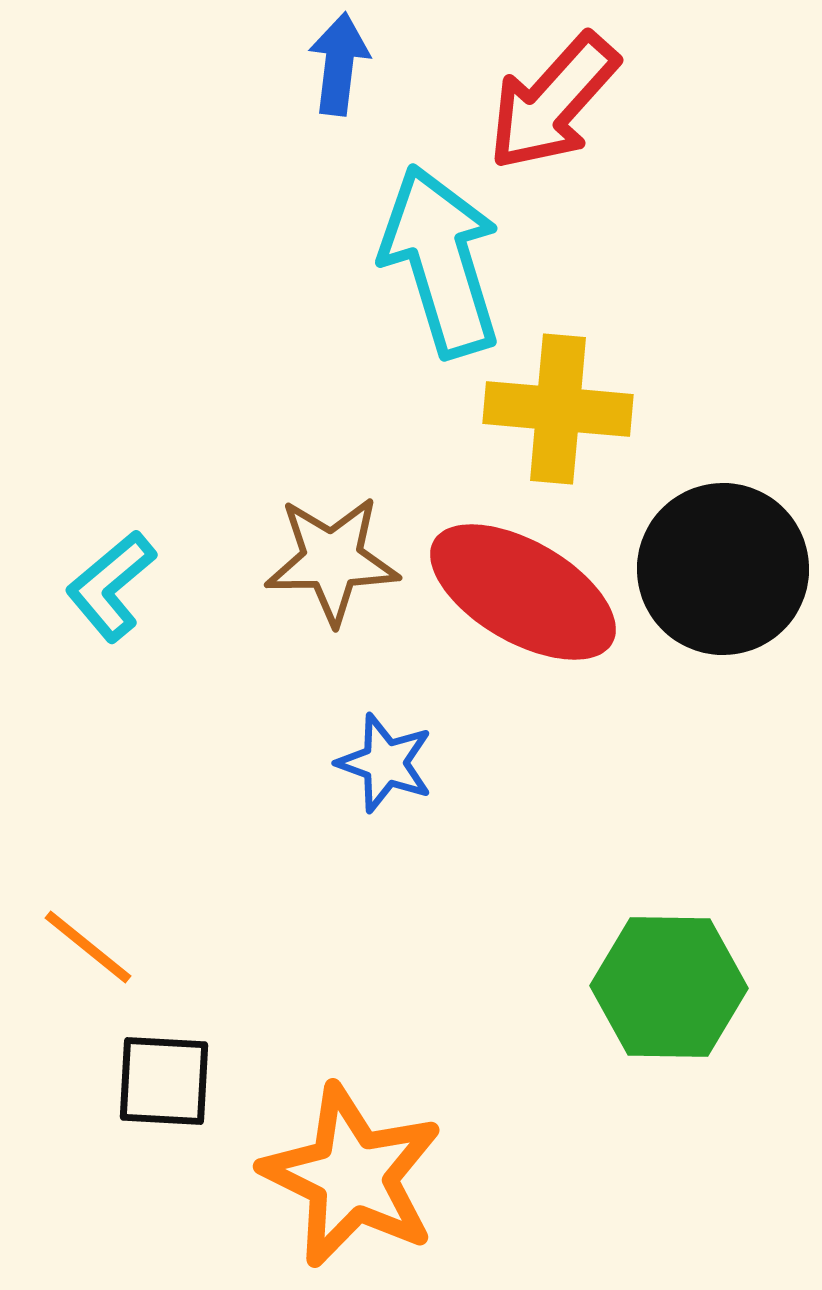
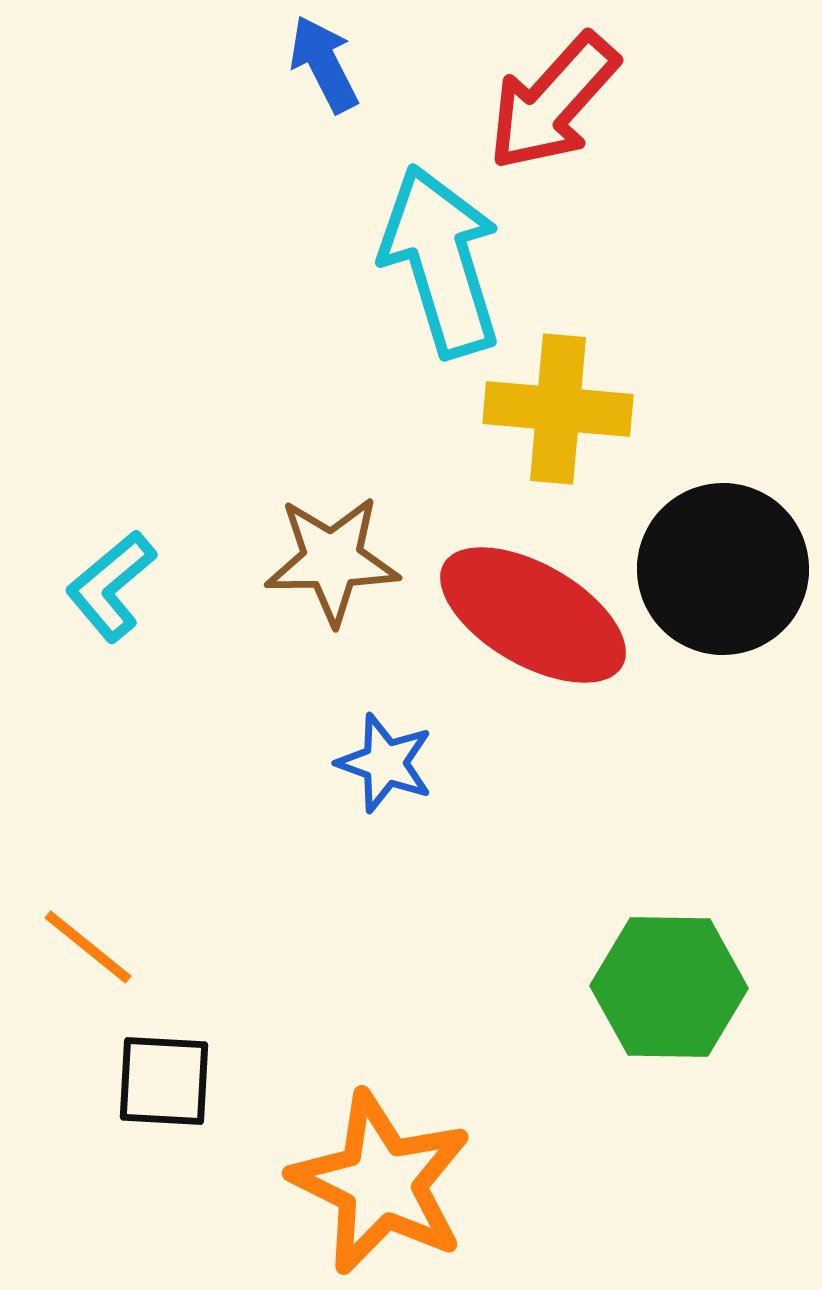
blue arrow: moved 15 px left; rotated 34 degrees counterclockwise
red ellipse: moved 10 px right, 23 px down
orange star: moved 29 px right, 7 px down
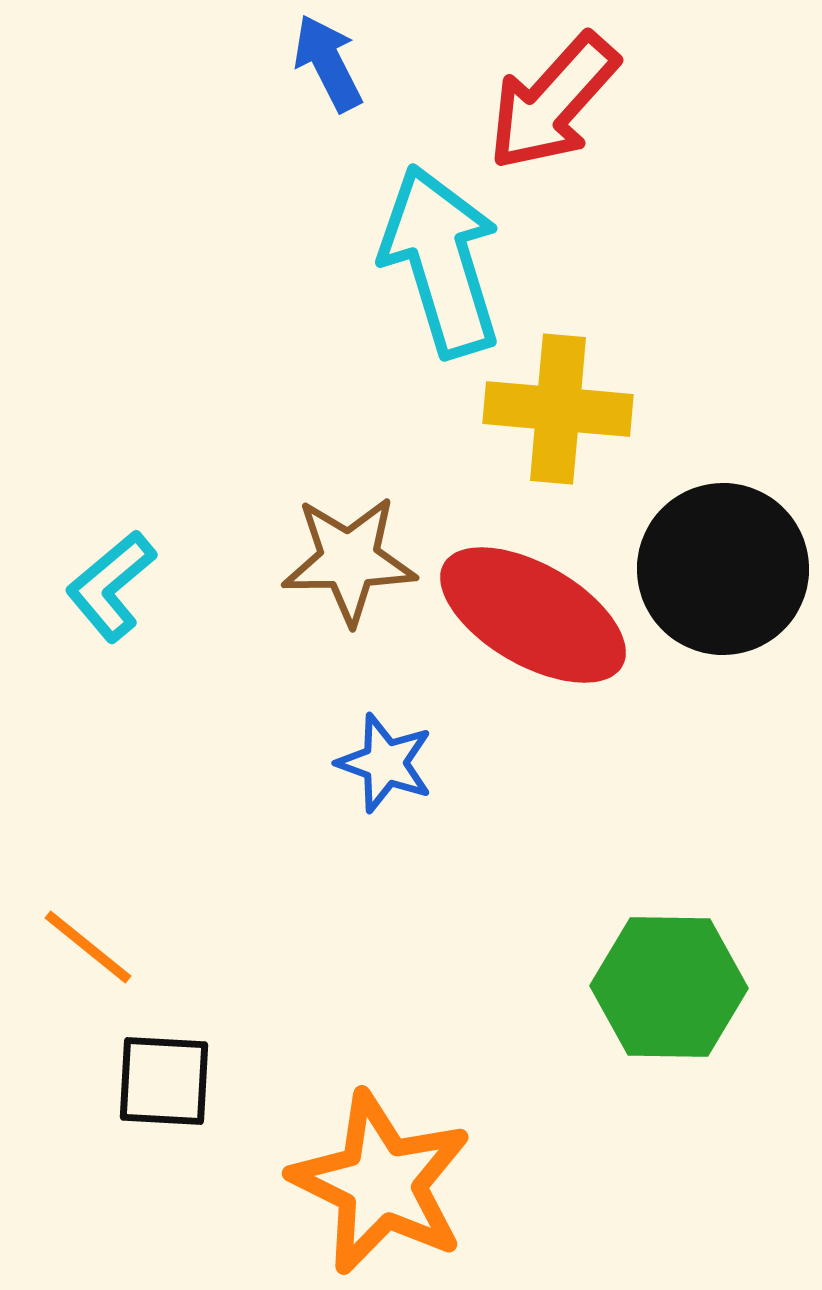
blue arrow: moved 4 px right, 1 px up
brown star: moved 17 px right
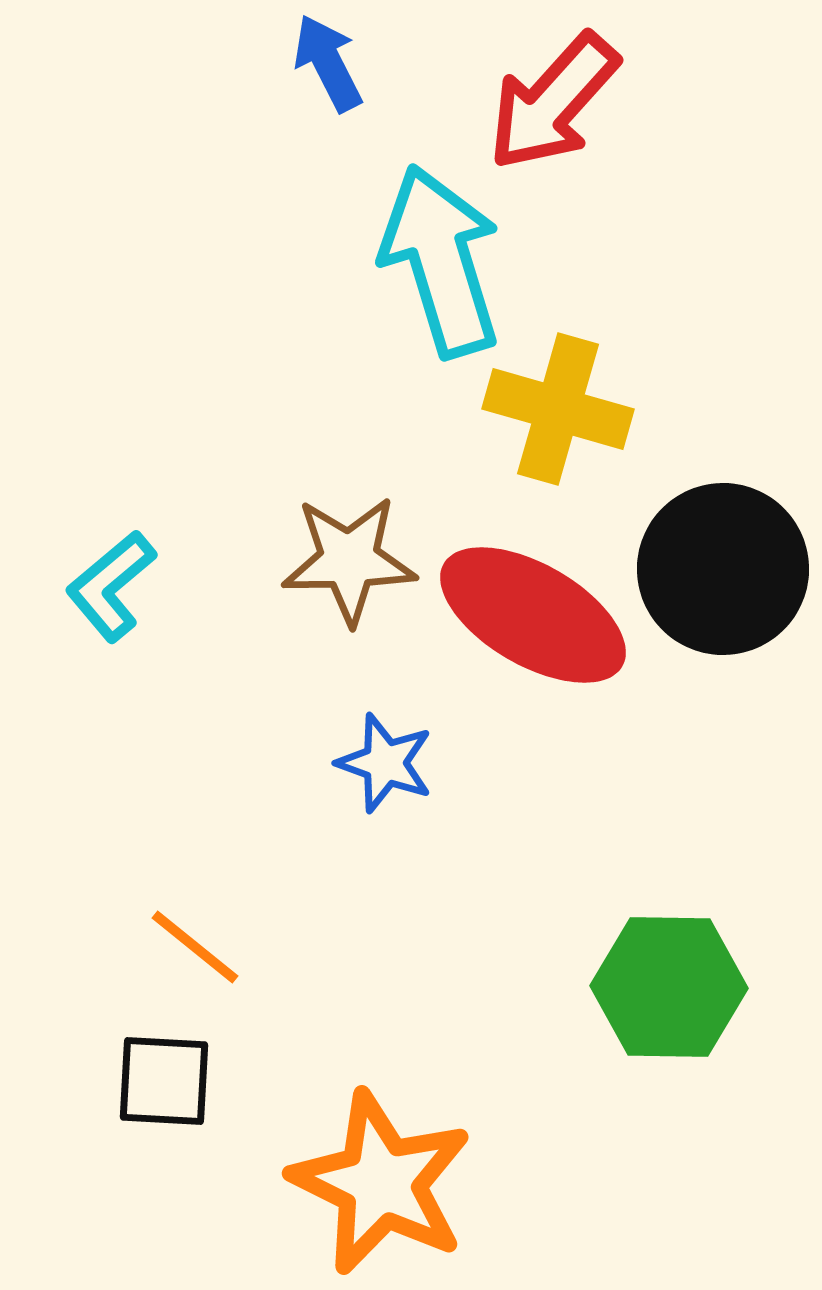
yellow cross: rotated 11 degrees clockwise
orange line: moved 107 px right
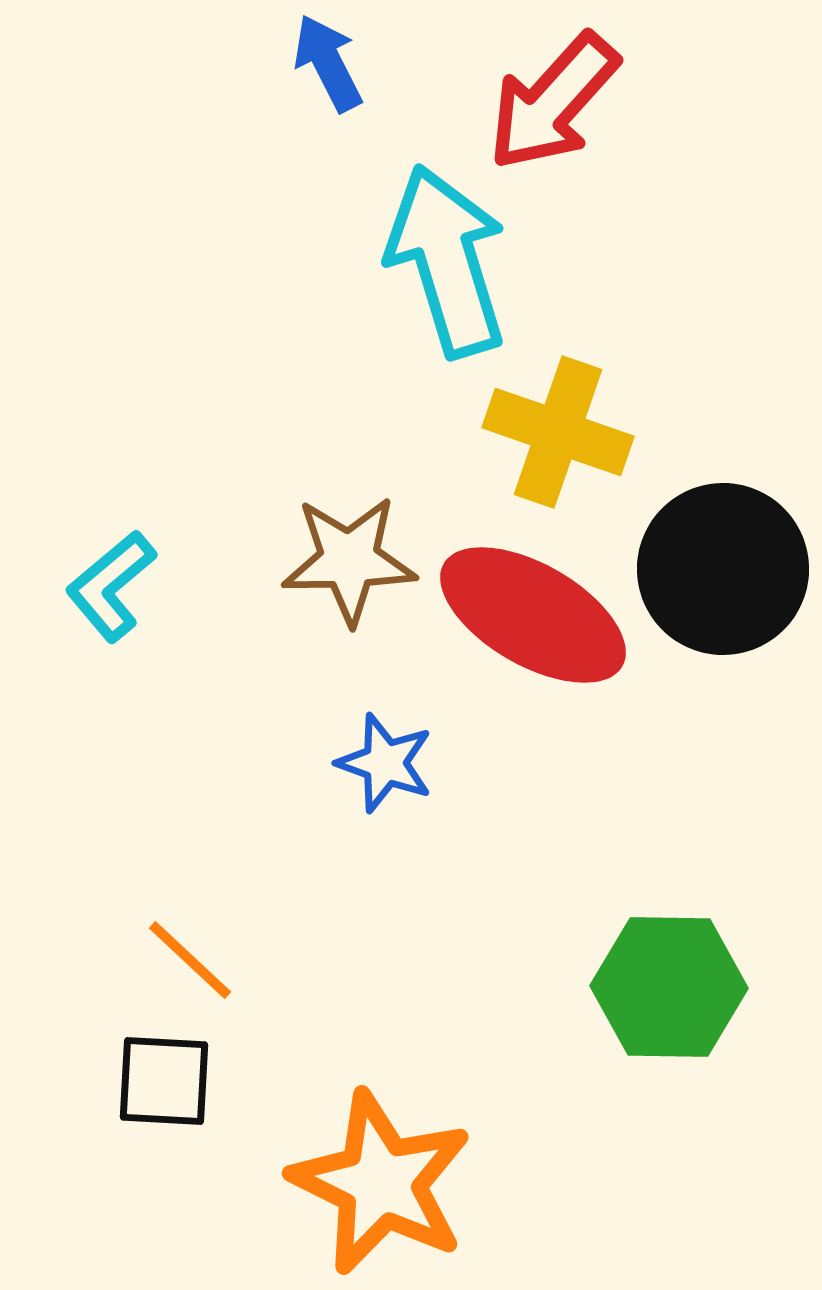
cyan arrow: moved 6 px right
yellow cross: moved 23 px down; rotated 3 degrees clockwise
orange line: moved 5 px left, 13 px down; rotated 4 degrees clockwise
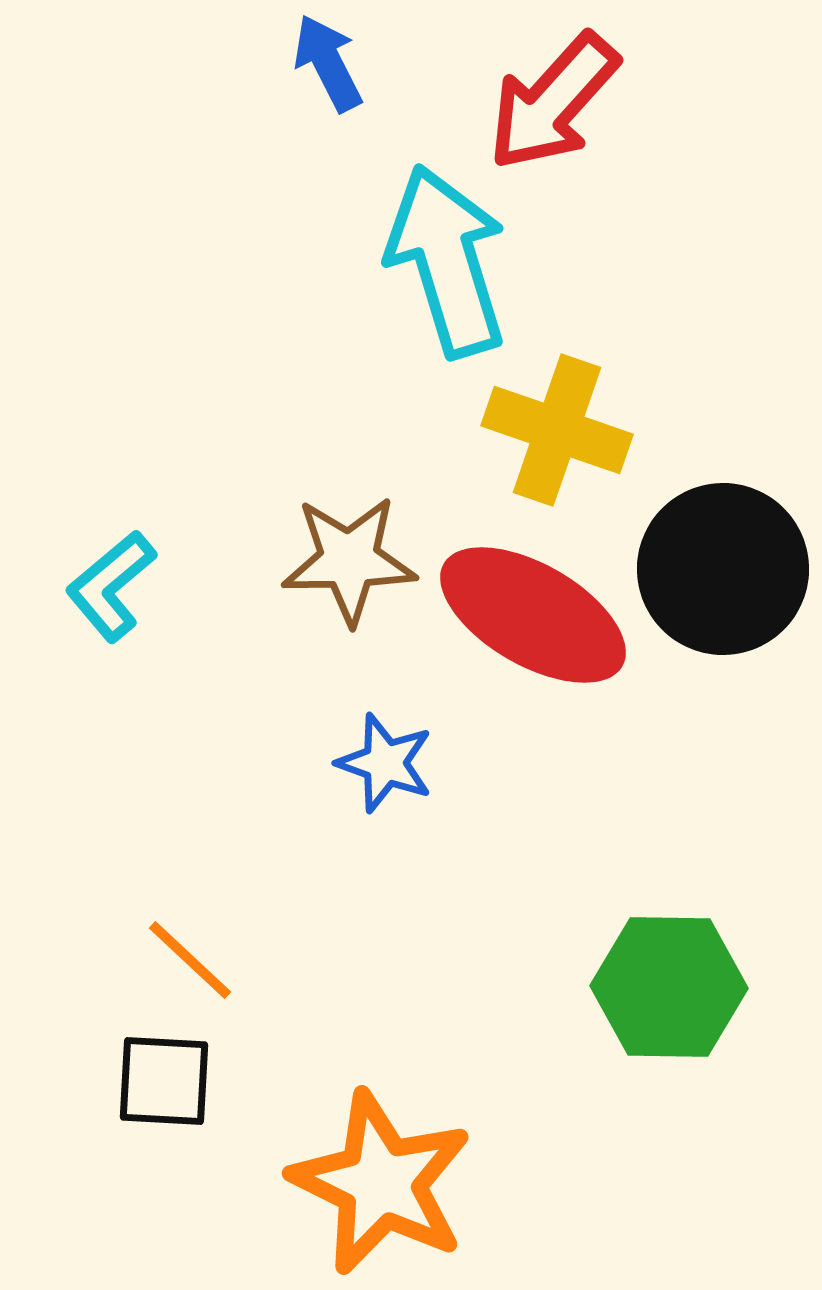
yellow cross: moved 1 px left, 2 px up
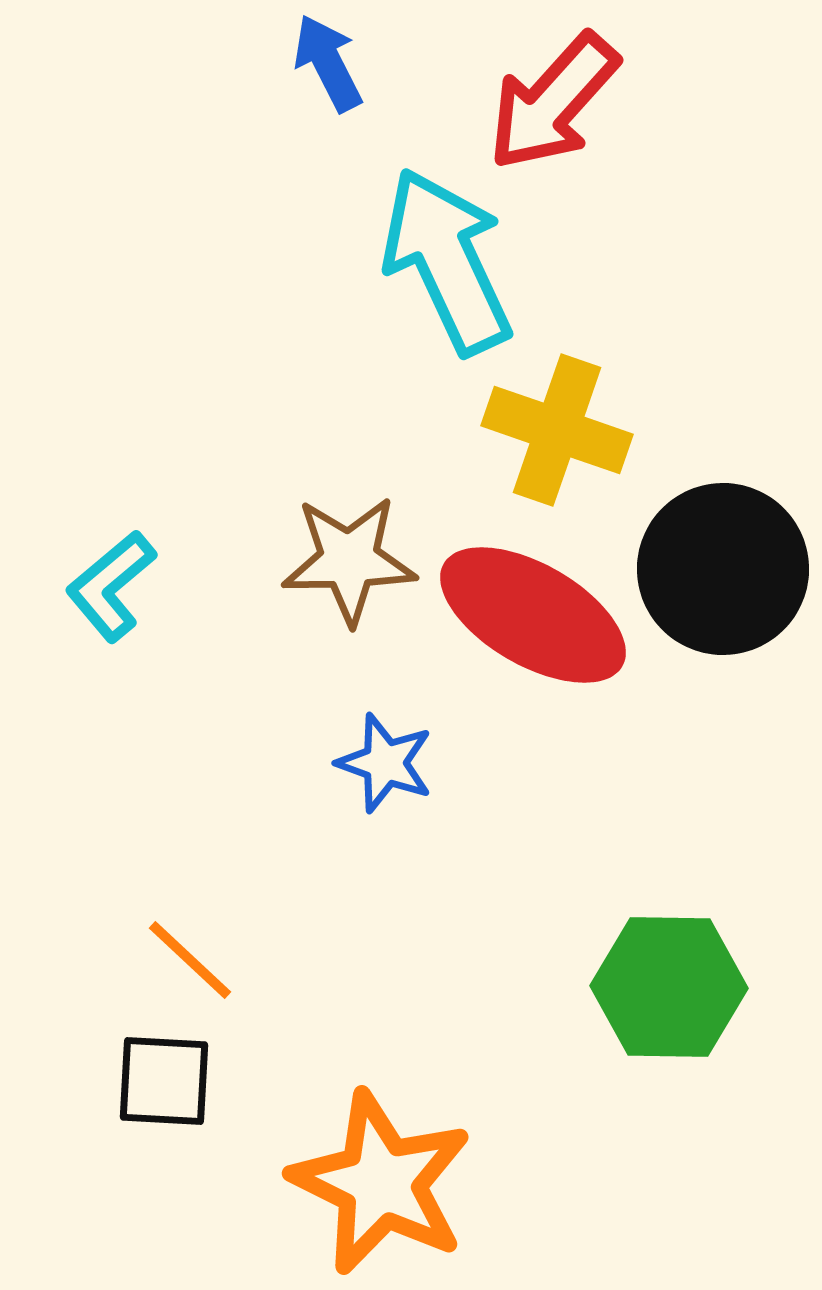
cyan arrow: rotated 8 degrees counterclockwise
